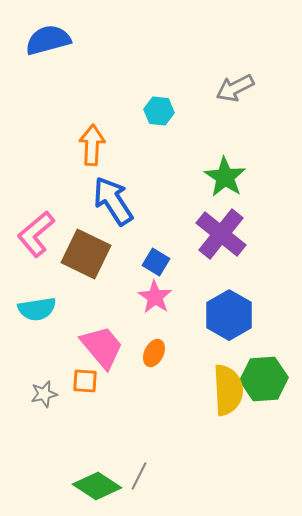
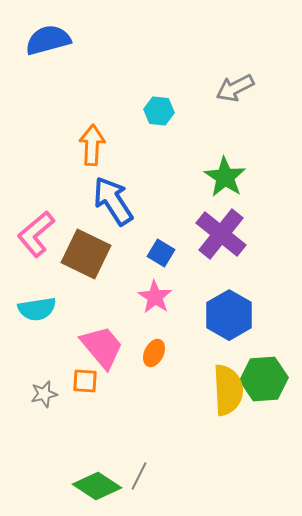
blue square: moved 5 px right, 9 px up
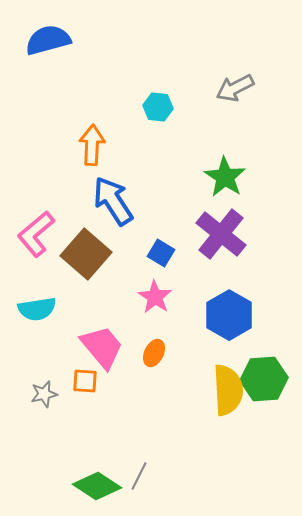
cyan hexagon: moved 1 px left, 4 px up
brown square: rotated 15 degrees clockwise
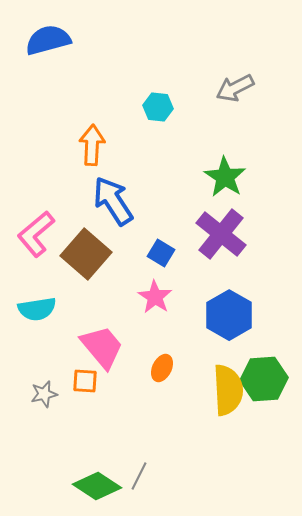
orange ellipse: moved 8 px right, 15 px down
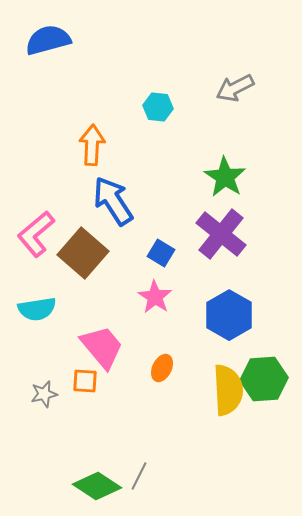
brown square: moved 3 px left, 1 px up
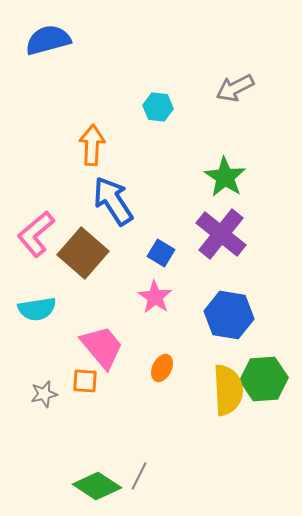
blue hexagon: rotated 21 degrees counterclockwise
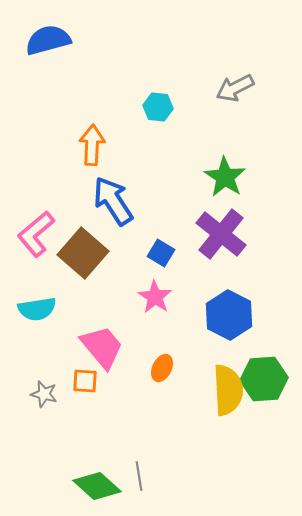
blue hexagon: rotated 18 degrees clockwise
gray star: rotated 28 degrees clockwise
gray line: rotated 36 degrees counterclockwise
green diamond: rotated 9 degrees clockwise
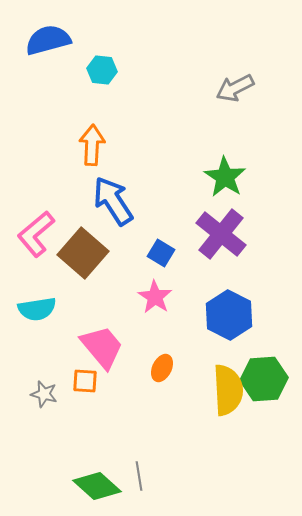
cyan hexagon: moved 56 px left, 37 px up
